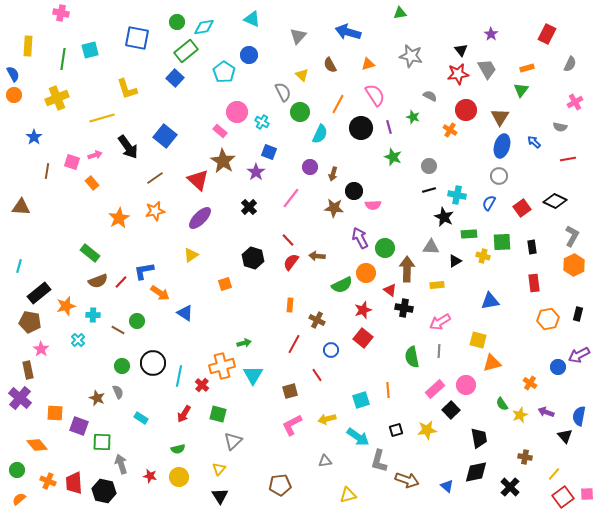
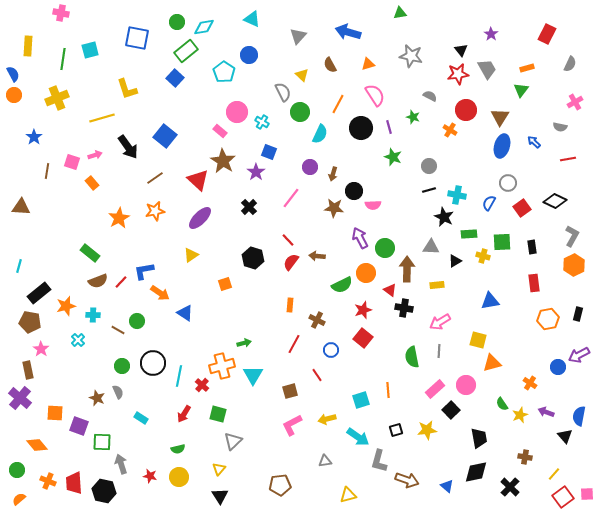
gray circle at (499, 176): moved 9 px right, 7 px down
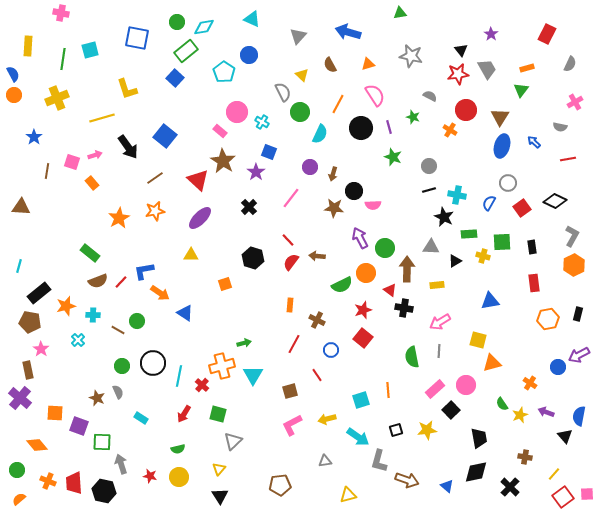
yellow triangle at (191, 255): rotated 35 degrees clockwise
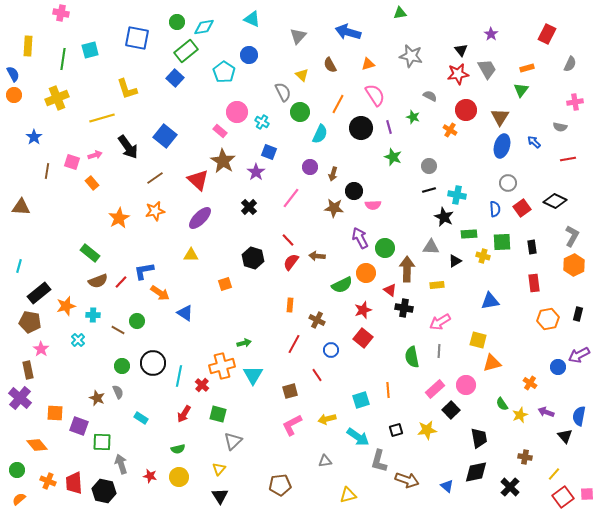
pink cross at (575, 102): rotated 21 degrees clockwise
blue semicircle at (489, 203): moved 6 px right, 6 px down; rotated 147 degrees clockwise
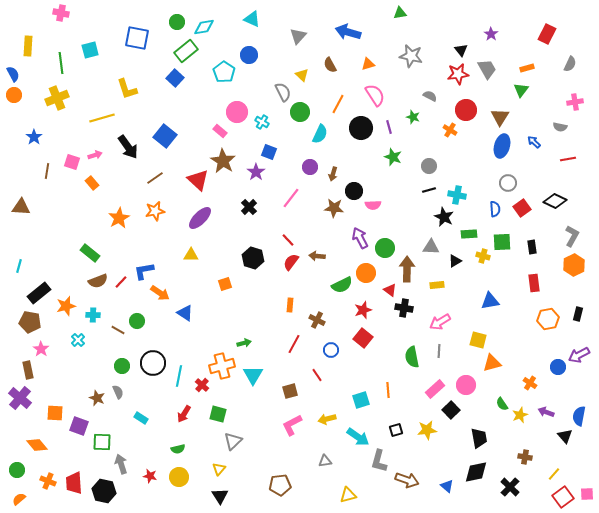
green line at (63, 59): moved 2 px left, 4 px down; rotated 15 degrees counterclockwise
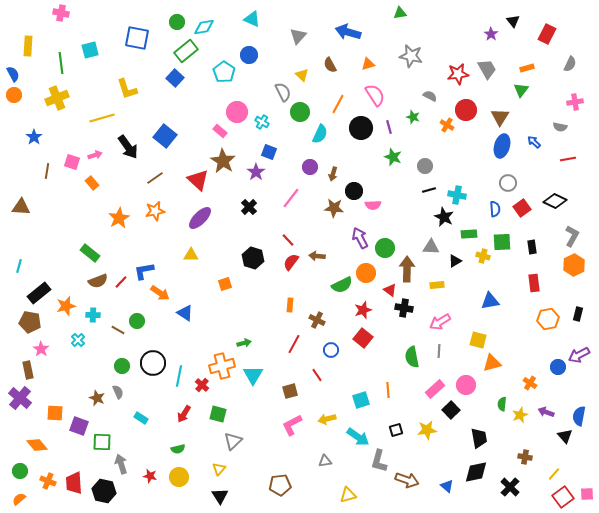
black triangle at (461, 50): moved 52 px right, 29 px up
orange cross at (450, 130): moved 3 px left, 5 px up
gray circle at (429, 166): moved 4 px left
green semicircle at (502, 404): rotated 40 degrees clockwise
green circle at (17, 470): moved 3 px right, 1 px down
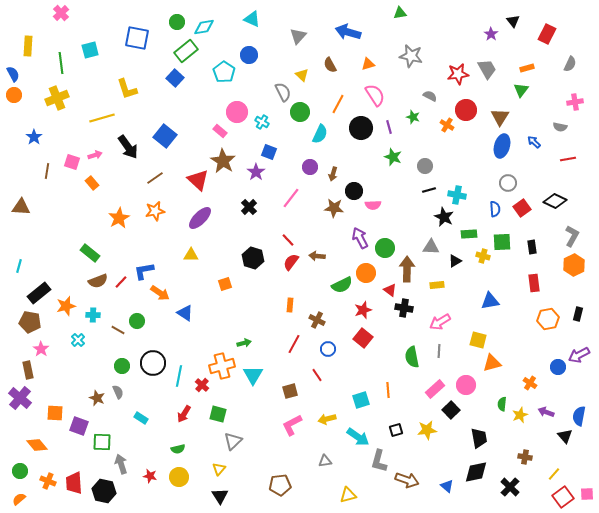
pink cross at (61, 13): rotated 35 degrees clockwise
blue circle at (331, 350): moved 3 px left, 1 px up
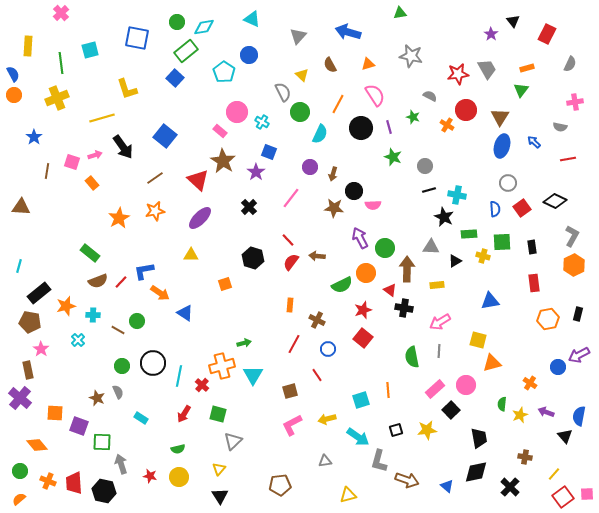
black arrow at (128, 147): moved 5 px left
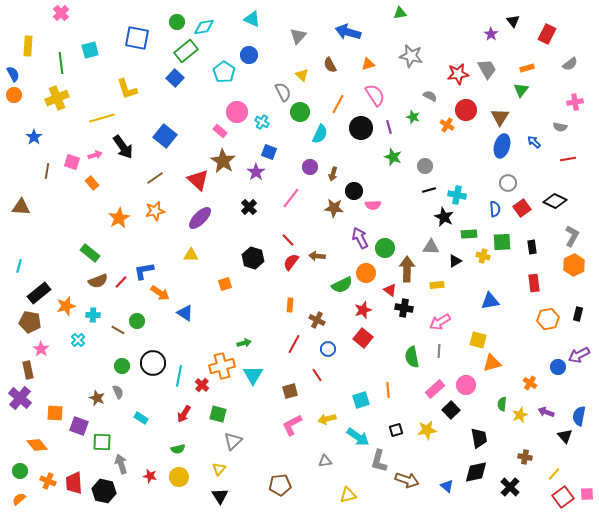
gray semicircle at (570, 64): rotated 28 degrees clockwise
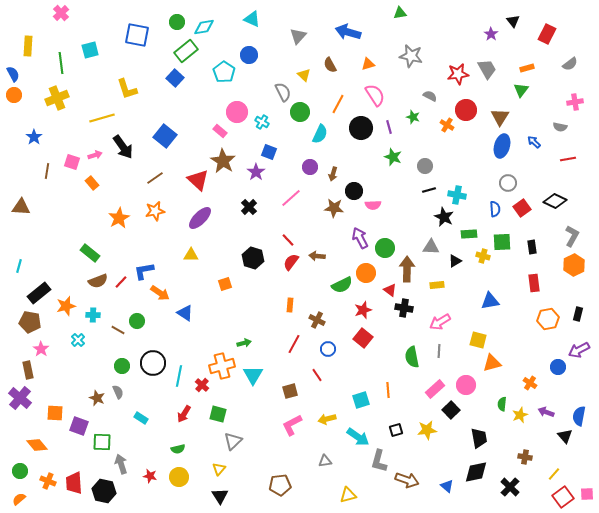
blue square at (137, 38): moved 3 px up
yellow triangle at (302, 75): moved 2 px right
pink line at (291, 198): rotated 10 degrees clockwise
purple arrow at (579, 355): moved 5 px up
